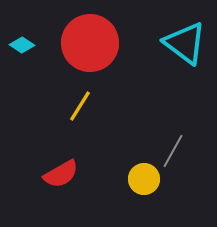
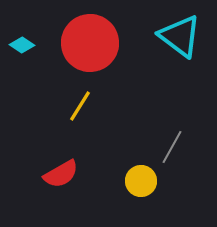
cyan triangle: moved 5 px left, 7 px up
gray line: moved 1 px left, 4 px up
yellow circle: moved 3 px left, 2 px down
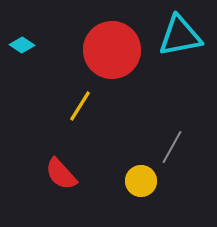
cyan triangle: rotated 48 degrees counterclockwise
red circle: moved 22 px right, 7 px down
red semicircle: rotated 78 degrees clockwise
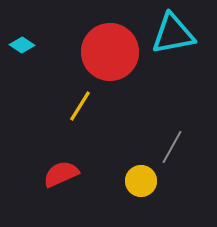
cyan triangle: moved 7 px left, 2 px up
red circle: moved 2 px left, 2 px down
red semicircle: rotated 108 degrees clockwise
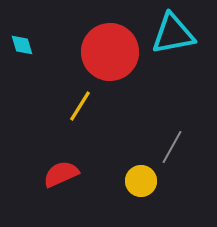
cyan diamond: rotated 40 degrees clockwise
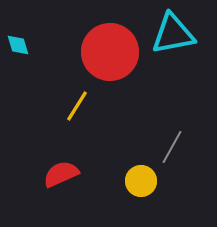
cyan diamond: moved 4 px left
yellow line: moved 3 px left
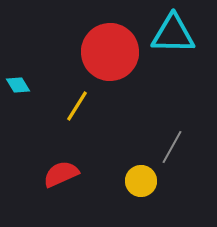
cyan triangle: rotated 12 degrees clockwise
cyan diamond: moved 40 px down; rotated 15 degrees counterclockwise
